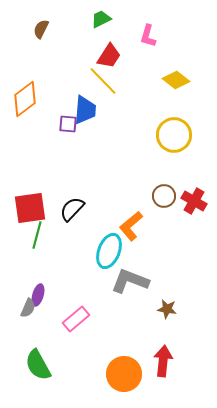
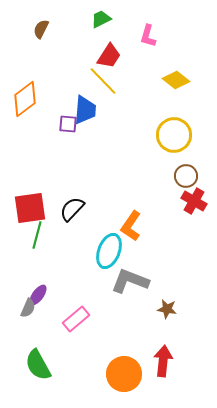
brown circle: moved 22 px right, 20 px up
orange L-shape: rotated 16 degrees counterclockwise
purple ellipse: rotated 20 degrees clockwise
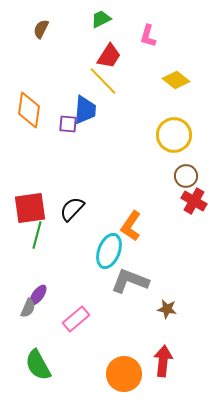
orange diamond: moved 4 px right, 11 px down; rotated 45 degrees counterclockwise
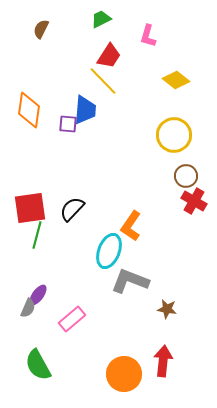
pink rectangle: moved 4 px left
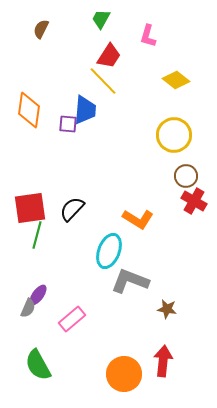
green trapezoid: rotated 35 degrees counterclockwise
orange L-shape: moved 7 px right, 7 px up; rotated 92 degrees counterclockwise
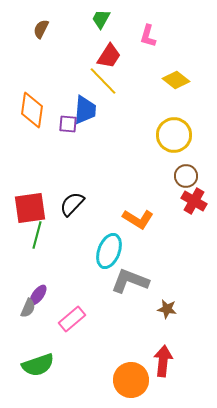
orange diamond: moved 3 px right
black semicircle: moved 5 px up
green semicircle: rotated 80 degrees counterclockwise
orange circle: moved 7 px right, 6 px down
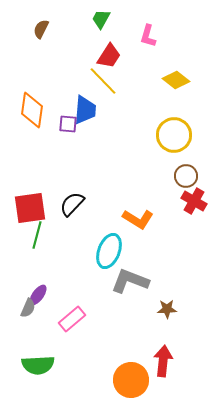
brown star: rotated 12 degrees counterclockwise
green semicircle: rotated 16 degrees clockwise
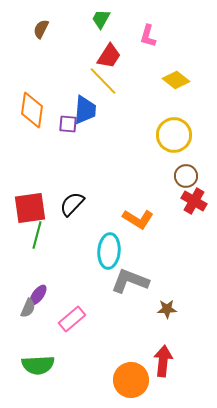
cyan ellipse: rotated 16 degrees counterclockwise
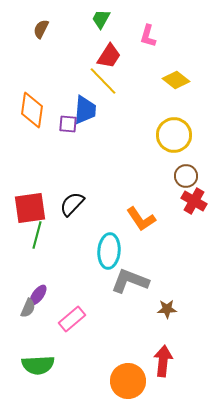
orange L-shape: moved 3 px right; rotated 24 degrees clockwise
orange circle: moved 3 px left, 1 px down
